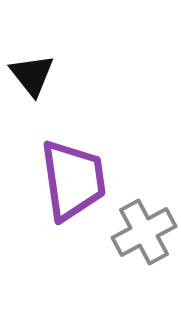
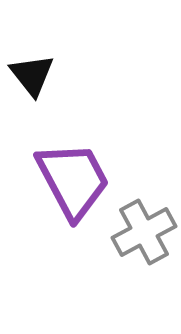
purple trapezoid: rotated 20 degrees counterclockwise
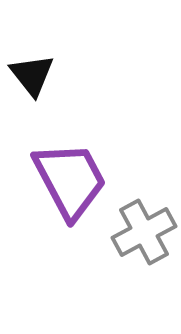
purple trapezoid: moved 3 px left
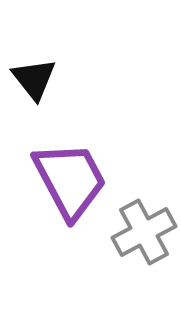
black triangle: moved 2 px right, 4 px down
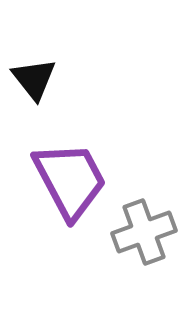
gray cross: rotated 8 degrees clockwise
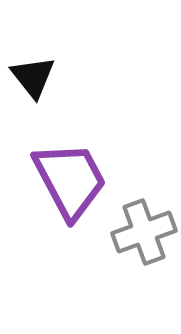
black triangle: moved 1 px left, 2 px up
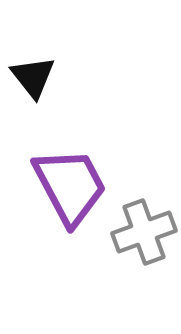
purple trapezoid: moved 6 px down
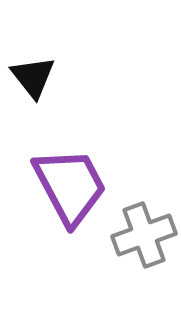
gray cross: moved 3 px down
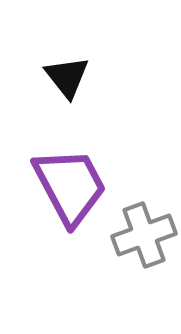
black triangle: moved 34 px right
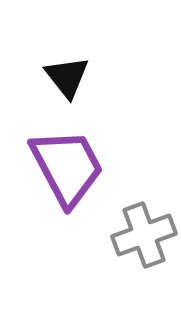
purple trapezoid: moved 3 px left, 19 px up
